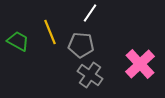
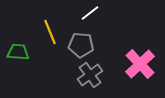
white line: rotated 18 degrees clockwise
green trapezoid: moved 11 px down; rotated 25 degrees counterclockwise
gray cross: rotated 20 degrees clockwise
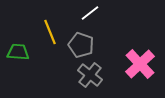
gray pentagon: rotated 15 degrees clockwise
gray cross: rotated 15 degrees counterclockwise
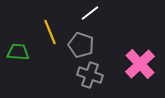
gray cross: rotated 20 degrees counterclockwise
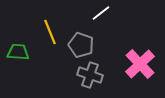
white line: moved 11 px right
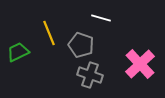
white line: moved 5 px down; rotated 54 degrees clockwise
yellow line: moved 1 px left, 1 px down
green trapezoid: rotated 30 degrees counterclockwise
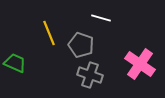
green trapezoid: moved 3 px left, 11 px down; rotated 50 degrees clockwise
pink cross: rotated 12 degrees counterclockwise
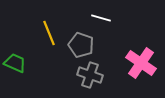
pink cross: moved 1 px right, 1 px up
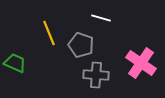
gray cross: moved 6 px right; rotated 15 degrees counterclockwise
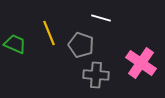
green trapezoid: moved 19 px up
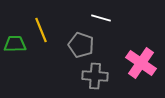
yellow line: moved 8 px left, 3 px up
green trapezoid: rotated 25 degrees counterclockwise
gray cross: moved 1 px left, 1 px down
